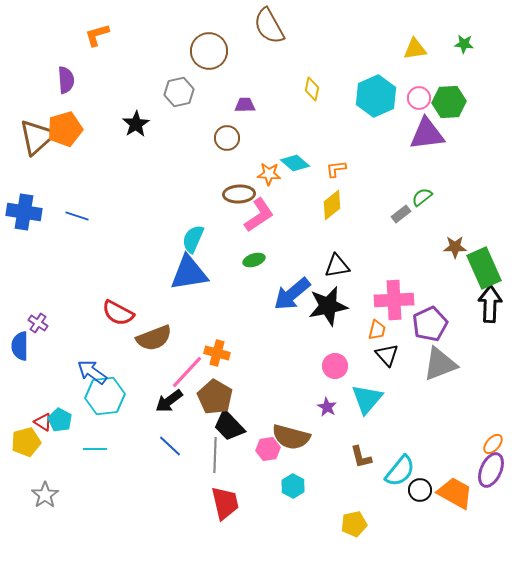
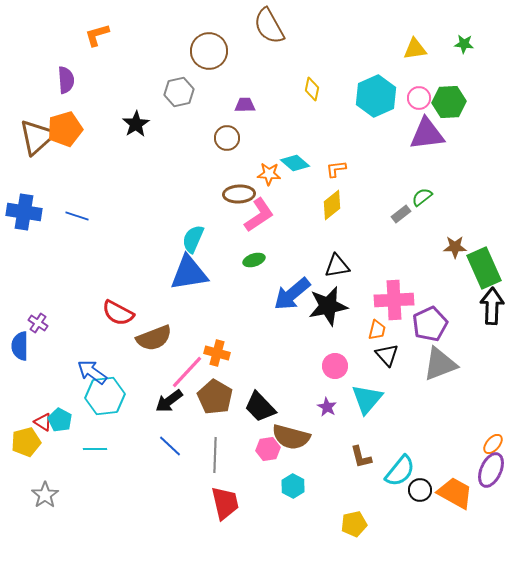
black arrow at (490, 304): moved 2 px right, 2 px down
black trapezoid at (229, 426): moved 31 px right, 19 px up
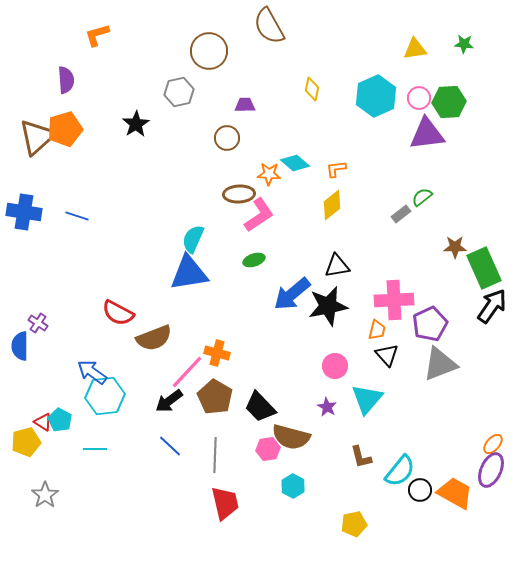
black arrow at (492, 306): rotated 33 degrees clockwise
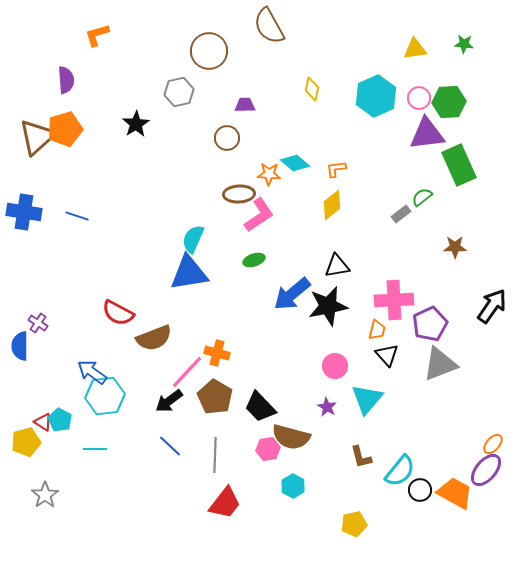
green rectangle at (484, 268): moved 25 px left, 103 px up
purple ellipse at (491, 470): moved 5 px left; rotated 16 degrees clockwise
red trapezoid at (225, 503): rotated 51 degrees clockwise
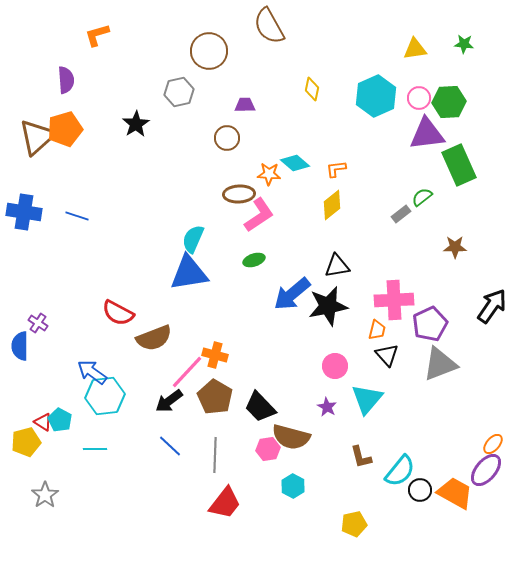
orange cross at (217, 353): moved 2 px left, 2 px down
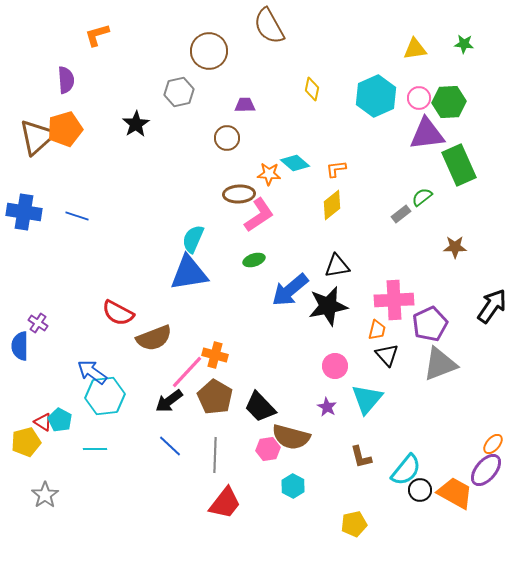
blue arrow at (292, 294): moved 2 px left, 4 px up
cyan semicircle at (400, 471): moved 6 px right, 1 px up
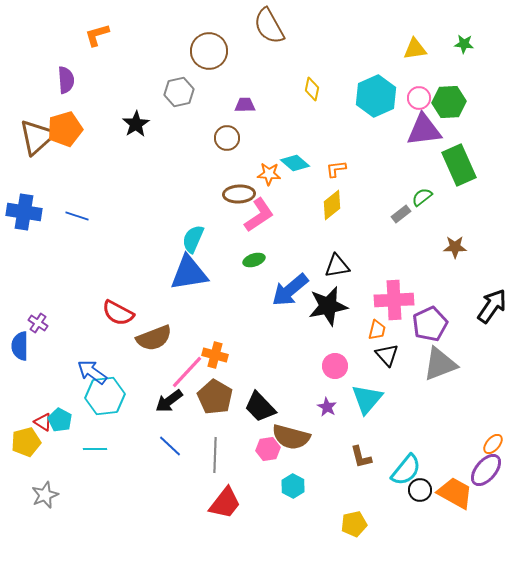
purple triangle at (427, 134): moved 3 px left, 4 px up
gray star at (45, 495): rotated 12 degrees clockwise
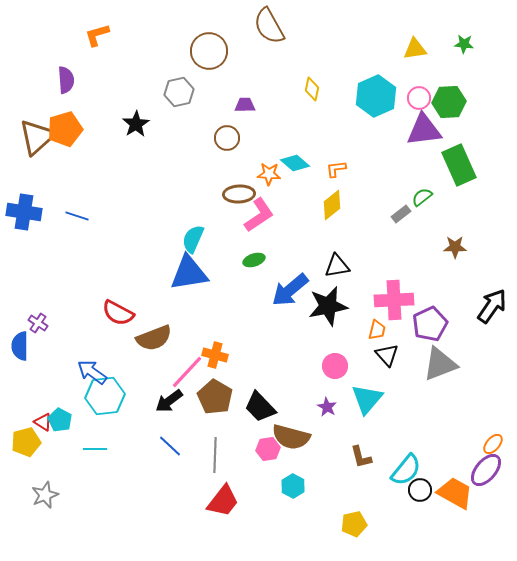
red trapezoid at (225, 503): moved 2 px left, 2 px up
